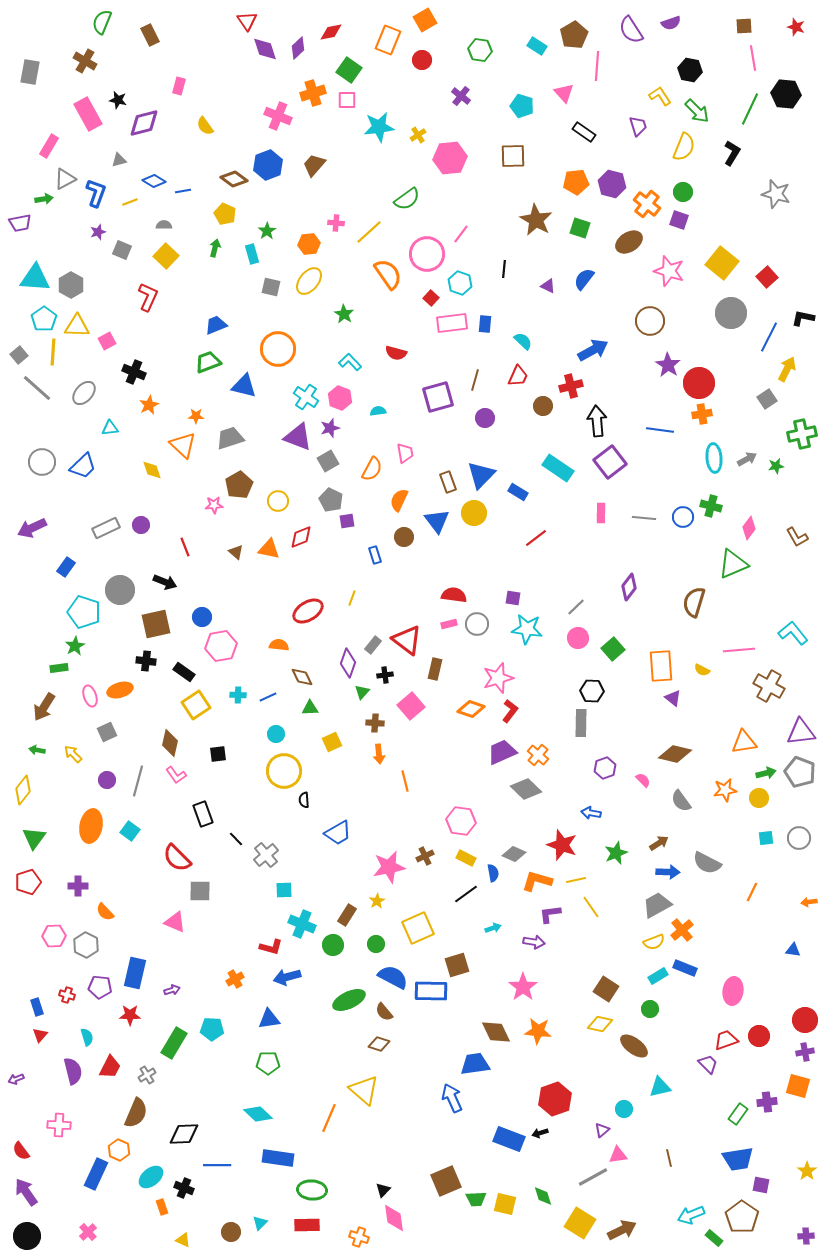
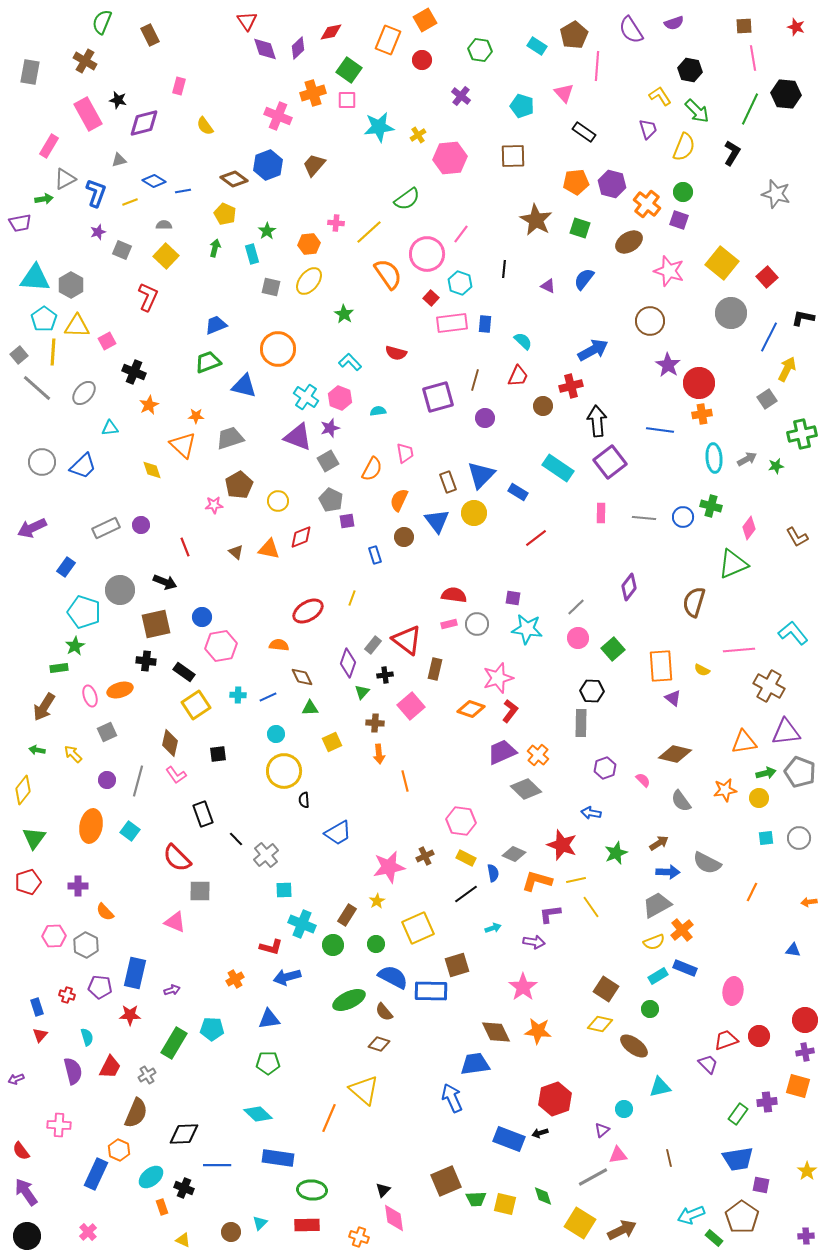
purple semicircle at (671, 23): moved 3 px right
purple trapezoid at (638, 126): moved 10 px right, 3 px down
purple triangle at (801, 732): moved 15 px left
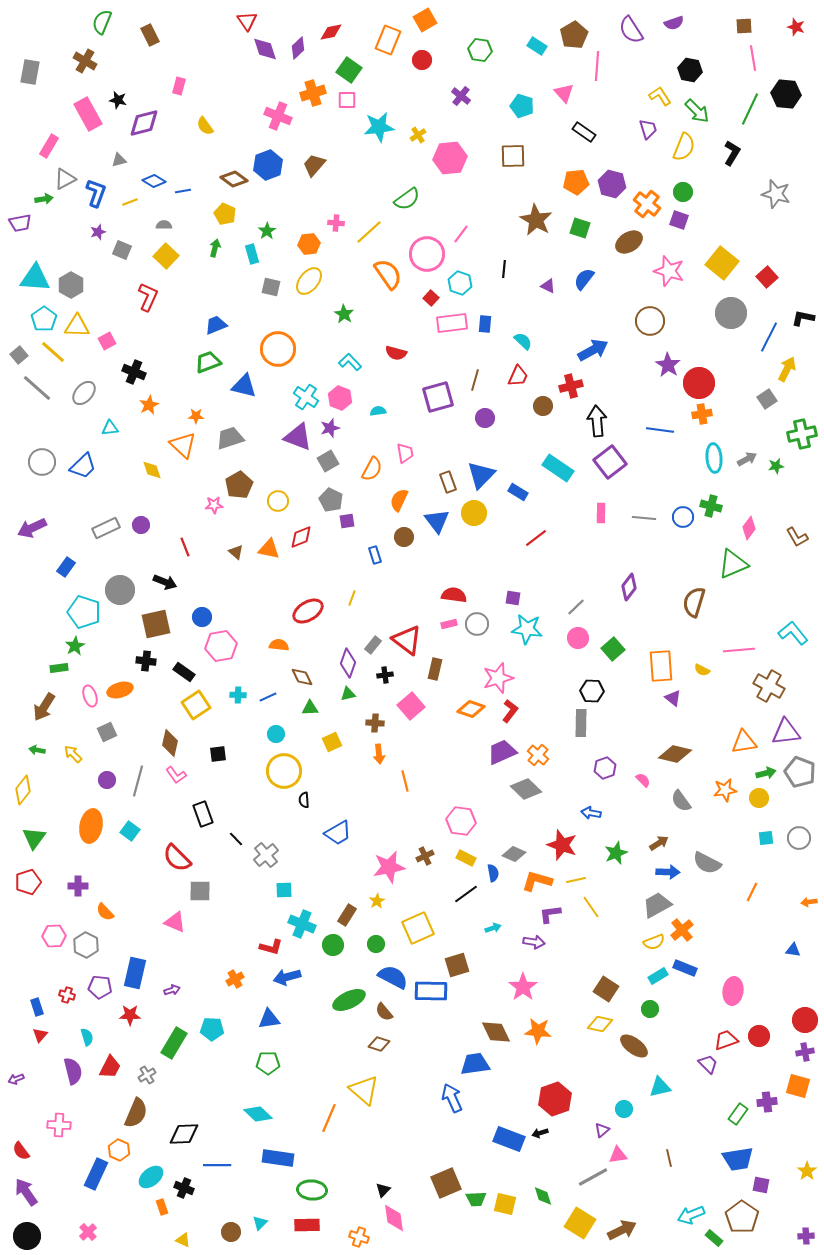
yellow line at (53, 352): rotated 52 degrees counterclockwise
green triangle at (362, 692): moved 14 px left, 2 px down; rotated 35 degrees clockwise
brown square at (446, 1181): moved 2 px down
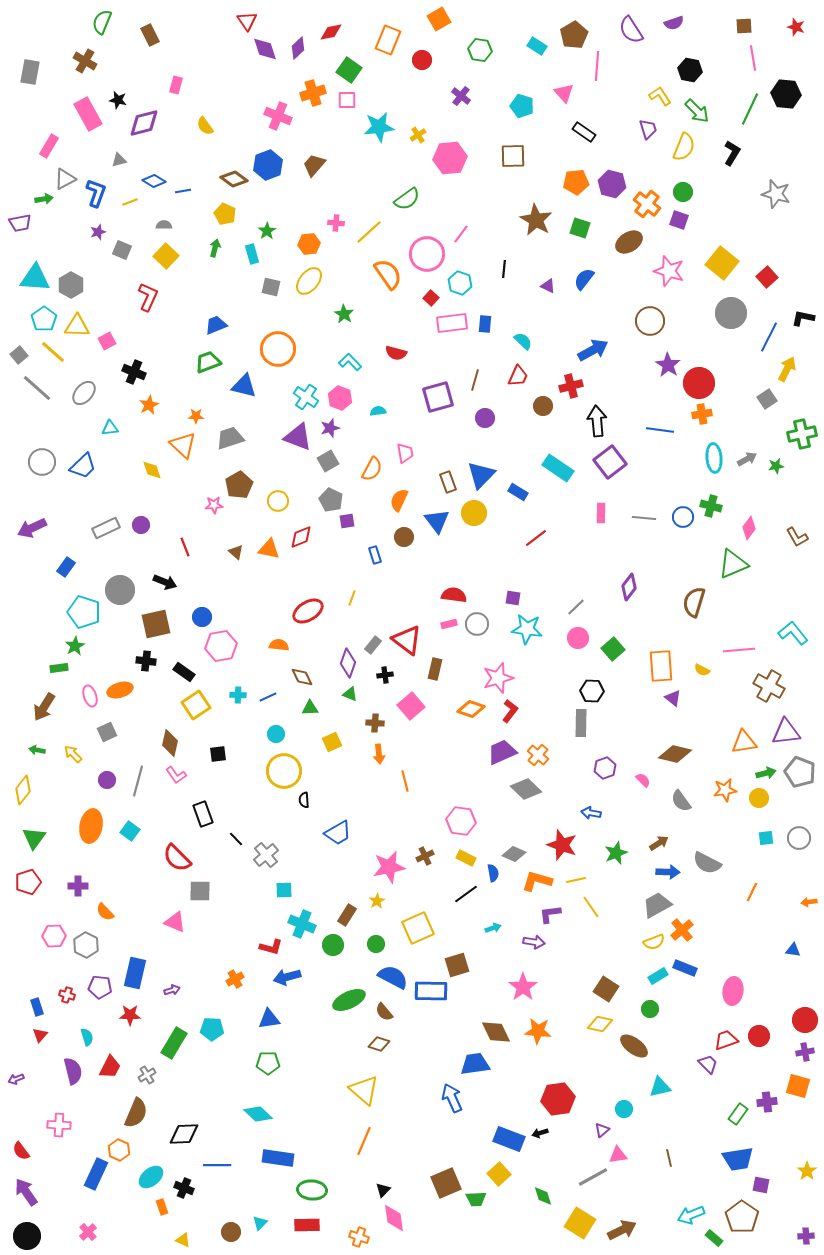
orange square at (425, 20): moved 14 px right, 1 px up
pink rectangle at (179, 86): moved 3 px left, 1 px up
green triangle at (348, 694): moved 2 px right; rotated 35 degrees clockwise
red hexagon at (555, 1099): moved 3 px right; rotated 12 degrees clockwise
orange line at (329, 1118): moved 35 px right, 23 px down
yellow square at (505, 1204): moved 6 px left, 30 px up; rotated 35 degrees clockwise
